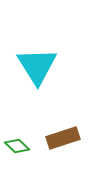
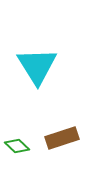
brown rectangle: moved 1 px left
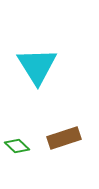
brown rectangle: moved 2 px right
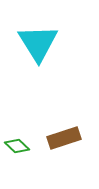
cyan triangle: moved 1 px right, 23 px up
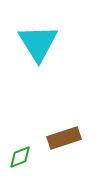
green diamond: moved 3 px right, 11 px down; rotated 65 degrees counterclockwise
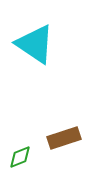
cyan triangle: moved 3 px left, 1 px down; rotated 24 degrees counterclockwise
